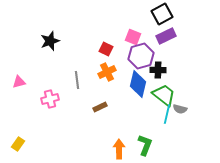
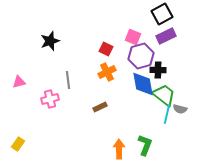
gray line: moved 9 px left
blue diamond: moved 5 px right; rotated 24 degrees counterclockwise
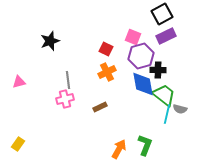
pink cross: moved 15 px right
orange arrow: rotated 30 degrees clockwise
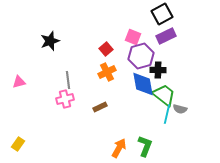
red square: rotated 24 degrees clockwise
green L-shape: moved 1 px down
orange arrow: moved 1 px up
